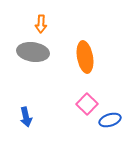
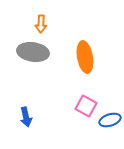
pink square: moved 1 px left, 2 px down; rotated 15 degrees counterclockwise
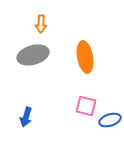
gray ellipse: moved 3 px down; rotated 24 degrees counterclockwise
pink square: rotated 15 degrees counterclockwise
blue arrow: rotated 30 degrees clockwise
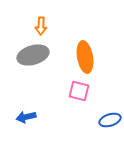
orange arrow: moved 2 px down
pink square: moved 7 px left, 15 px up
blue arrow: rotated 60 degrees clockwise
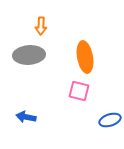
gray ellipse: moved 4 px left; rotated 12 degrees clockwise
blue arrow: rotated 24 degrees clockwise
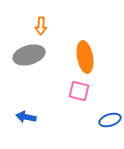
gray ellipse: rotated 12 degrees counterclockwise
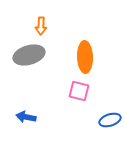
orange ellipse: rotated 8 degrees clockwise
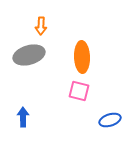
orange ellipse: moved 3 px left
blue arrow: moved 3 px left; rotated 78 degrees clockwise
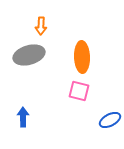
blue ellipse: rotated 10 degrees counterclockwise
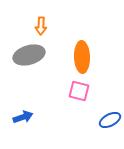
blue arrow: rotated 72 degrees clockwise
